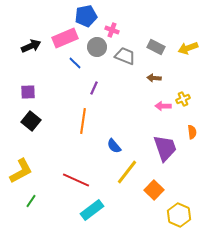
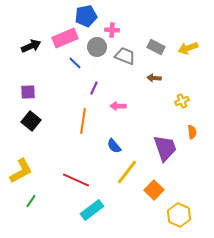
pink cross: rotated 16 degrees counterclockwise
yellow cross: moved 1 px left, 2 px down
pink arrow: moved 45 px left
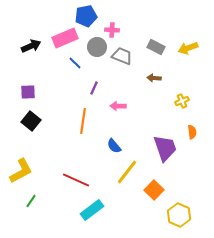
gray trapezoid: moved 3 px left
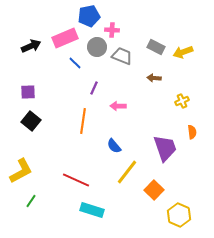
blue pentagon: moved 3 px right
yellow arrow: moved 5 px left, 4 px down
cyan rectangle: rotated 55 degrees clockwise
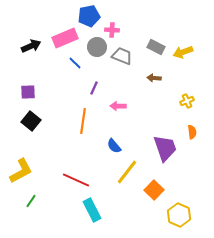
yellow cross: moved 5 px right
cyan rectangle: rotated 45 degrees clockwise
